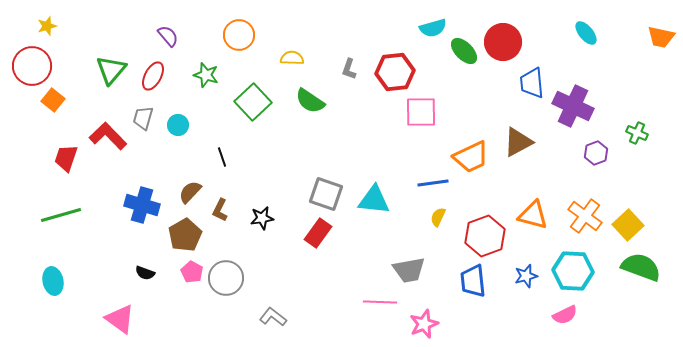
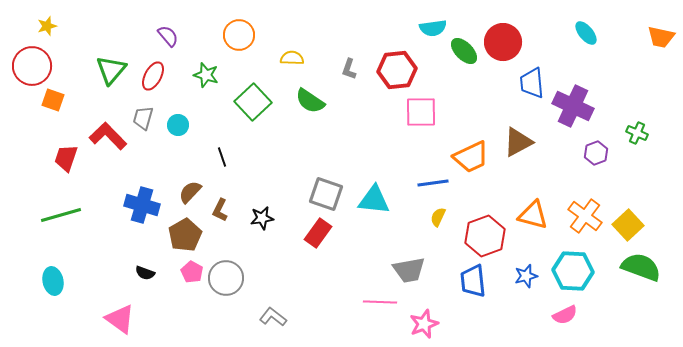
cyan semicircle at (433, 28): rotated 8 degrees clockwise
red hexagon at (395, 72): moved 2 px right, 2 px up
orange square at (53, 100): rotated 20 degrees counterclockwise
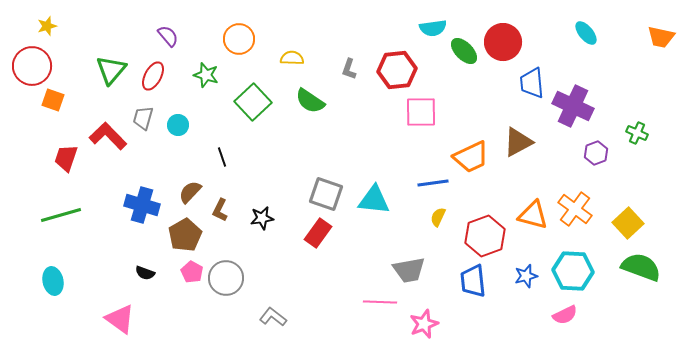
orange circle at (239, 35): moved 4 px down
orange cross at (585, 216): moved 10 px left, 7 px up
yellow square at (628, 225): moved 2 px up
